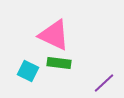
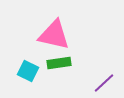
pink triangle: rotated 12 degrees counterclockwise
green rectangle: rotated 15 degrees counterclockwise
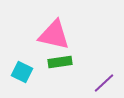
green rectangle: moved 1 px right, 1 px up
cyan square: moved 6 px left, 1 px down
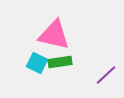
cyan square: moved 15 px right, 9 px up
purple line: moved 2 px right, 8 px up
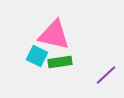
cyan square: moved 7 px up
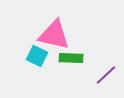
green rectangle: moved 11 px right, 4 px up; rotated 10 degrees clockwise
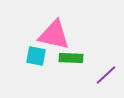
cyan square: moved 1 px left; rotated 15 degrees counterclockwise
